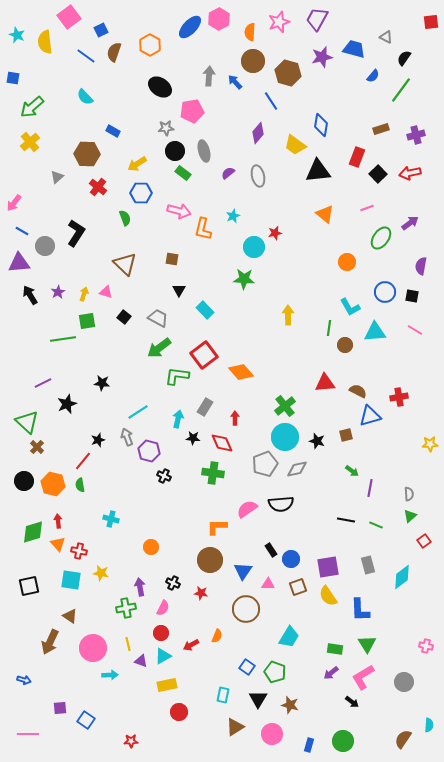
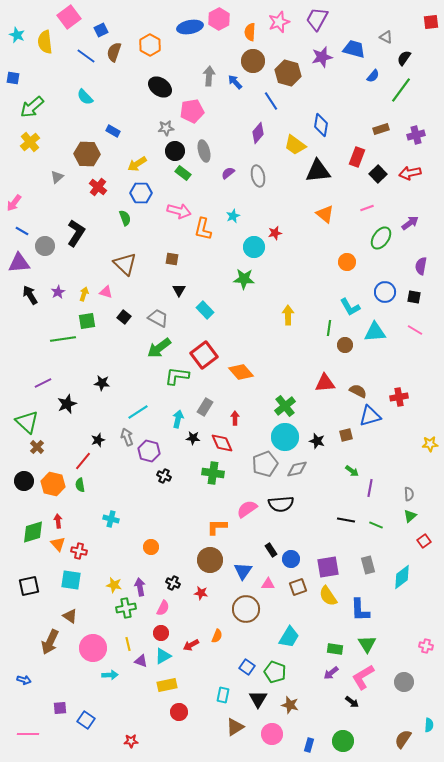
blue ellipse at (190, 27): rotated 35 degrees clockwise
black square at (412, 296): moved 2 px right, 1 px down
yellow star at (101, 573): moved 13 px right, 12 px down
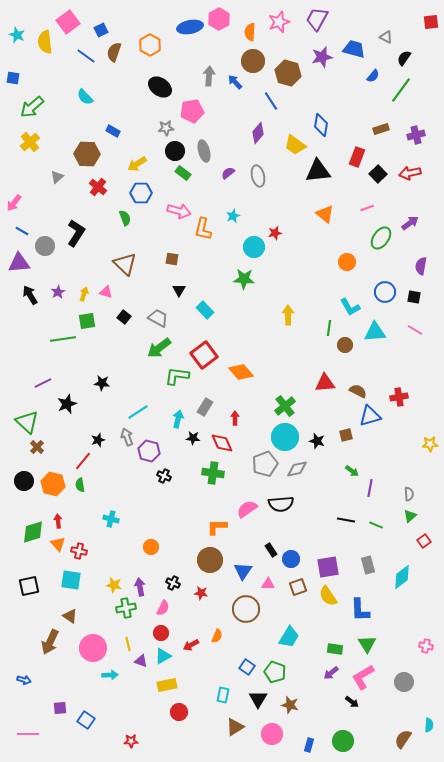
pink square at (69, 17): moved 1 px left, 5 px down
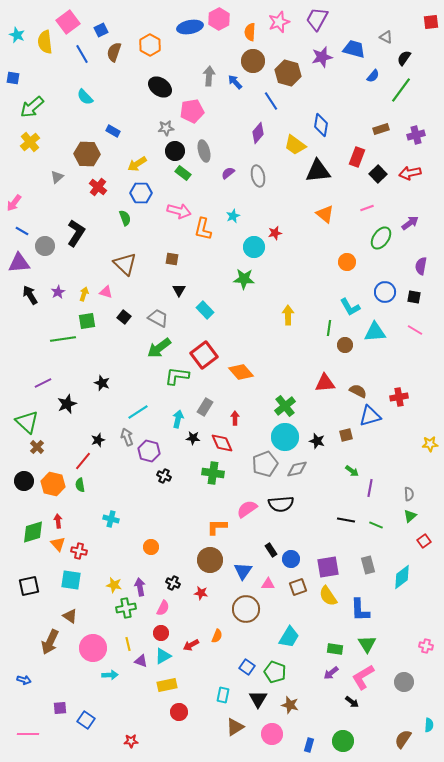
blue line at (86, 56): moved 4 px left, 2 px up; rotated 24 degrees clockwise
black star at (102, 383): rotated 14 degrees clockwise
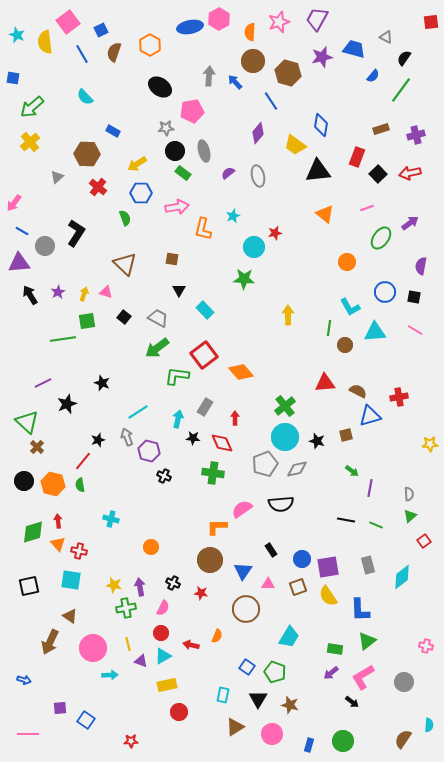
pink arrow at (179, 211): moved 2 px left, 4 px up; rotated 25 degrees counterclockwise
green arrow at (159, 348): moved 2 px left
pink semicircle at (247, 509): moved 5 px left
blue circle at (291, 559): moved 11 px right
green triangle at (367, 644): moved 3 px up; rotated 24 degrees clockwise
red arrow at (191, 645): rotated 42 degrees clockwise
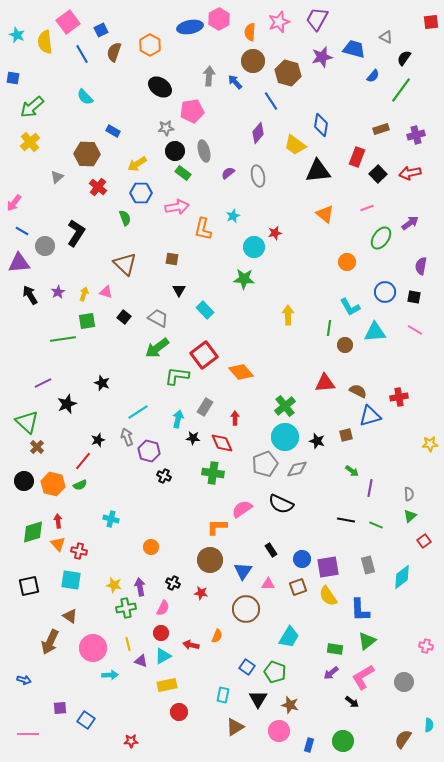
green semicircle at (80, 485): rotated 104 degrees counterclockwise
black semicircle at (281, 504): rotated 30 degrees clockwise
pink circle at (272, 734): moved 7 px right, 3 px up
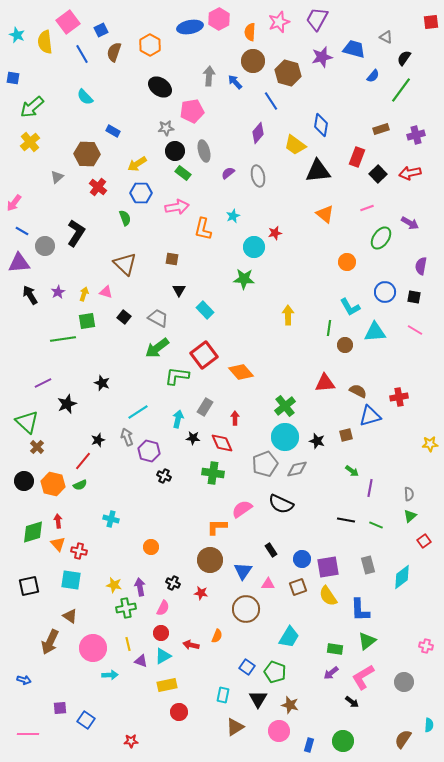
purple arrow at (410, 223): rotated 66 degrees clockwise
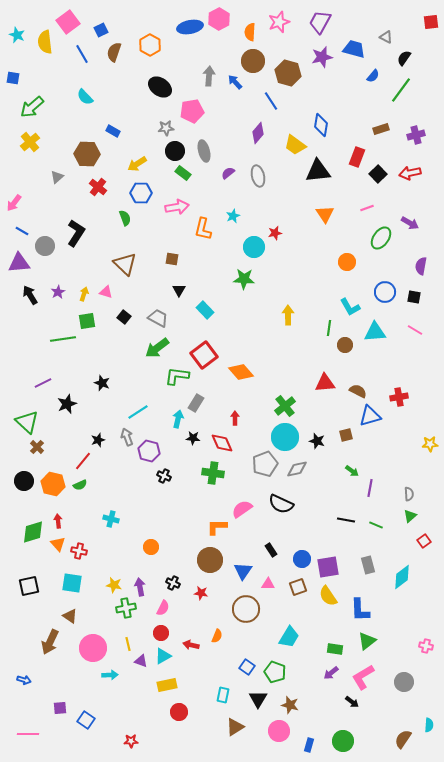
purple trapezoid at (317, 19): moved 3 px right, 3 px down
orange triangle at (325, 214): rotated 18 degrees clockwise
gray rectangle at (205, 407): moved 9 px left, 4 px up
cyan square at (71, 580): moved 1 px right, 3 px down
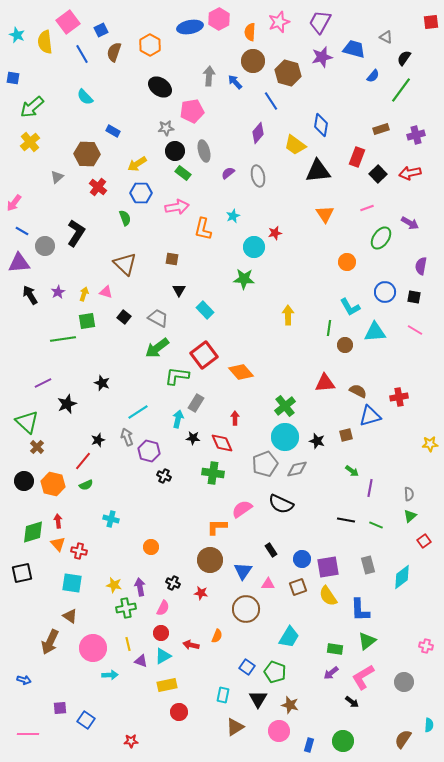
green semicircle at (80, 485): moved 6 px right
black square at (29, 586): moved 7 px left, 13 px up
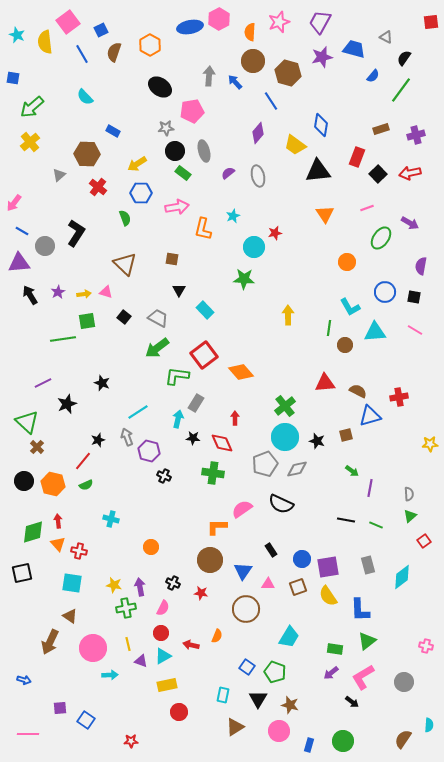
gray triangle at (57, 177): moved 2 px right, 2 px up
yellow arrow at (84, 294): rotated 64 degrees clockwise
